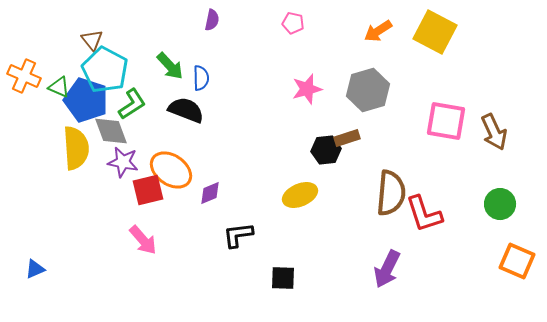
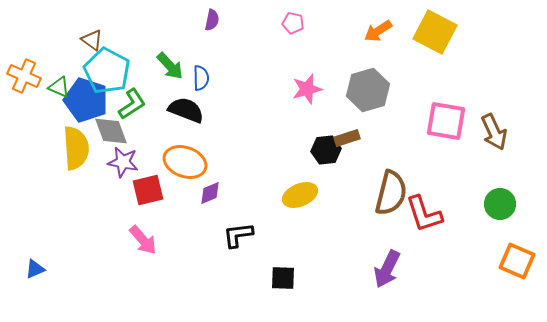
brown triangle: rotated 15 degrees counterclockwise
cyan pentagon: moved 2 px right, 1 px down
orange ellipse: moved 14 px right, 8 px up; rotated 15 degrees counterclockwise
brown semicircle: rotated 9 degrees clockwise
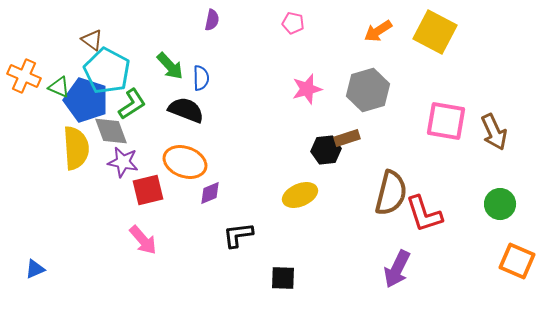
purple arrow: moved 10 px right
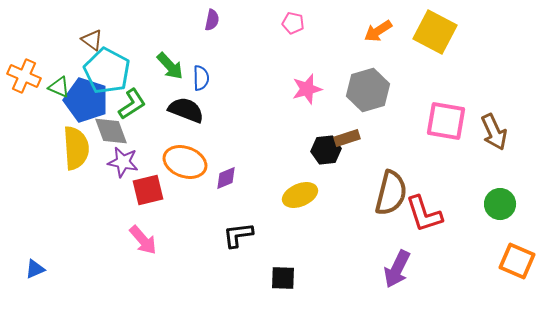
purple diamond: moved 16 px right, 15 px up
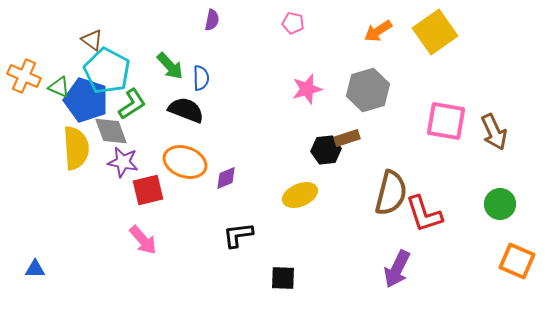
yellow square: rotated 27 degrees clockwise
blue triangle: rotated 25 degrees clockwise
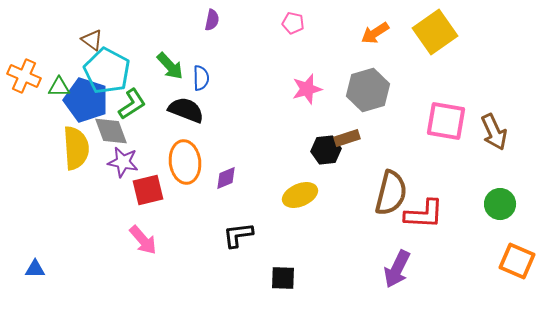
orange arrow: moved 3 px left, 2 px down
green triangle: rotated 25 degrees counterclockwise
orange ellipse: rotated 63 degrees clockwise
red L-shape: rotated 69 degrees counterclockwise
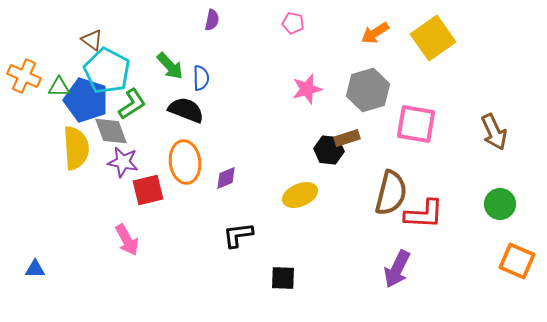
yellow square: moved 2 px left, 6 px down
pink square: moved 30 px left, 3 px down
black hexagon: moved 3 px right; rotated 12 degrees clockwise
pink arrow: moved 16 px left; rotated 12 degrees clockwise
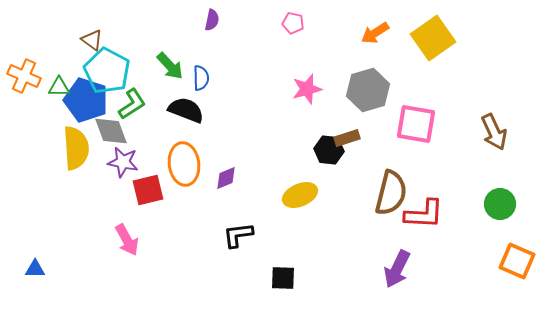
orange ellipse: moved 1 px left, 2 px down
